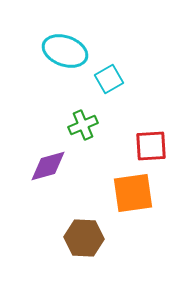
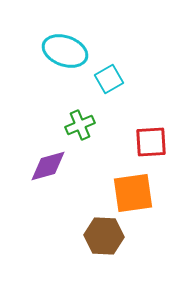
green cross: moved 3 px left
red square: moved 4 px up
brown hexagon: moved 20 px right, 2 px up
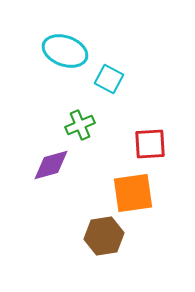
cyan square: rotated 32 degrees counterclockwise
red square: moved 1 px left, 2 px down
purple diamond: moved 3 px right, 1 px up
brown hexagon: rotated 12 degrees counterclockwise
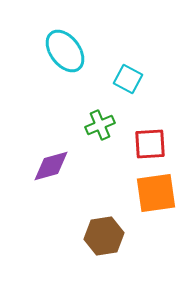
cyan ellipse: rotated 33 degrees clockwise
cyan square: moved 19 px right
green cross: moved 20 px right
purple diamond: moved 1 px down
orange square: moved 23 px right
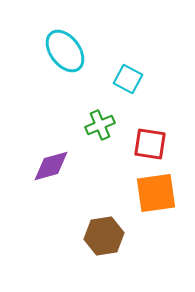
red square: rotated 12 degrees clockwise
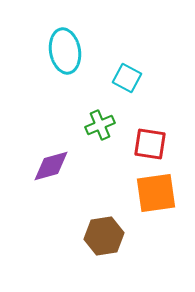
cyan ellipse: rotated 27 degrees clockwise
cyan square: moved 1 px left, 1 px up
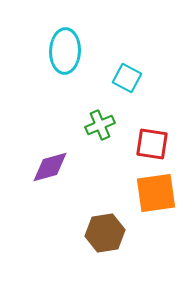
cyan ellipse: rotated 12 degrees clockwise
red square: moved 2 px right
purple diamond: moved 1 px left, 1 px down
brown hexagon: moved 1 px right, 3 px up
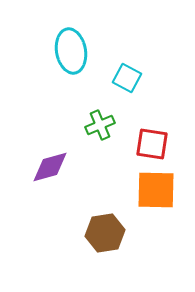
cyan ellipse: moved 6 px right; rotated 12 degrees counterclockwise
orange square: moved 3 px up; rotated 9 degrees clockwise
